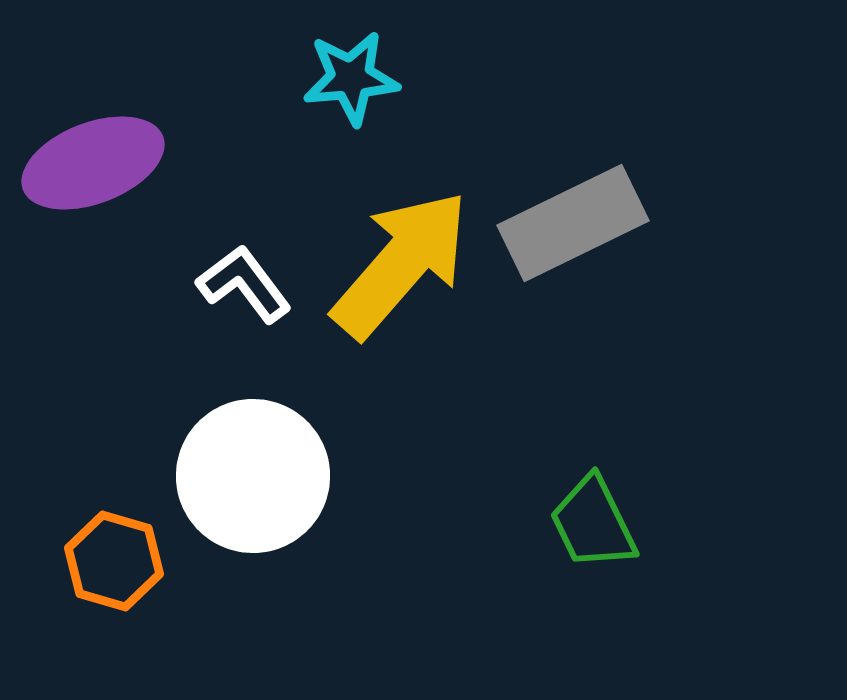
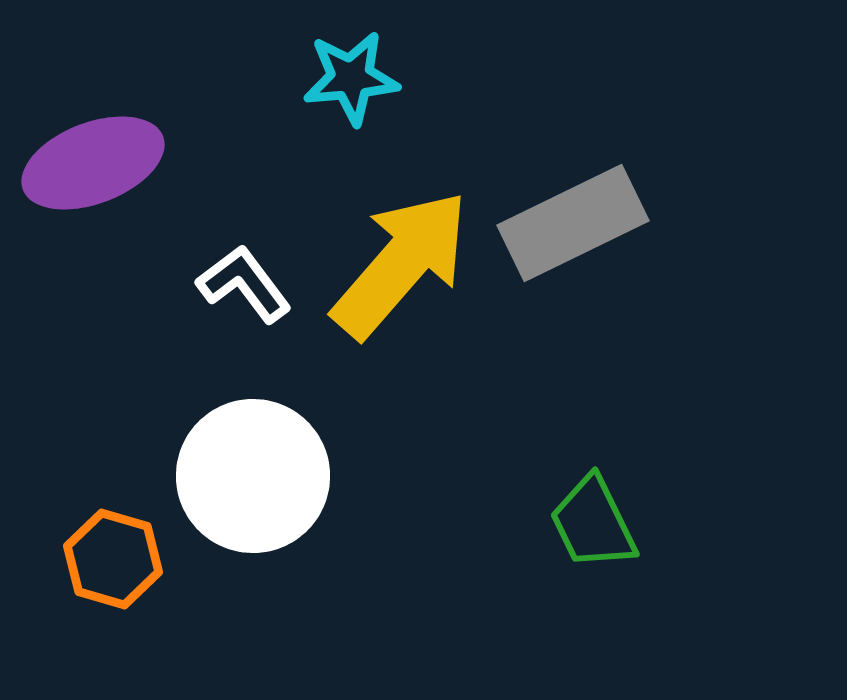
orange hexagon: moved 1 px left, 2 px up
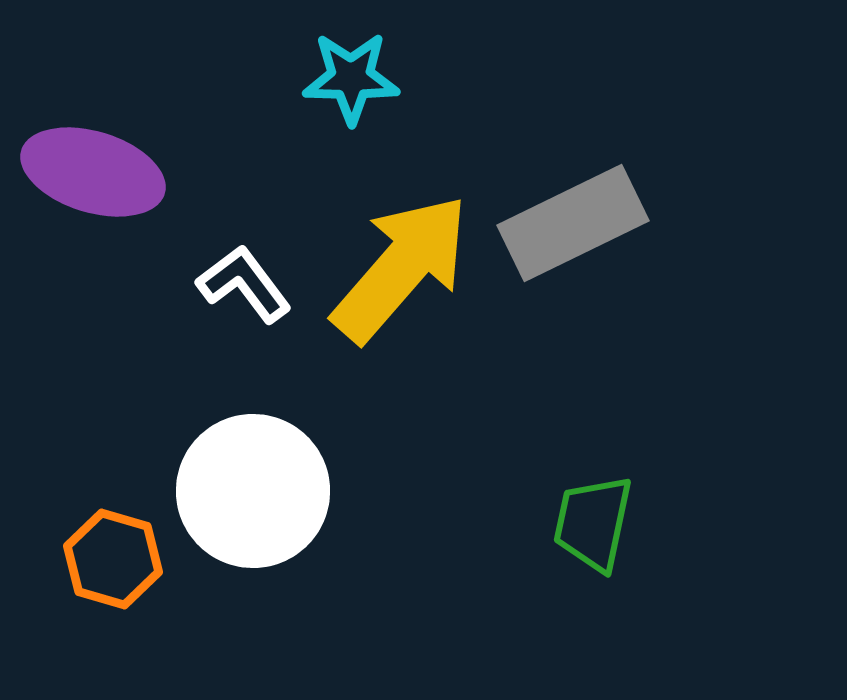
cyan star: rotated 6 degrees clockwise
purple ellipse: moved 9 px down; rotated 38 degrees clockwise
yellow arrow: moved 4 px down
white circle: moved 15 px down
green trapezoid: rotated 38 degrees clockwise
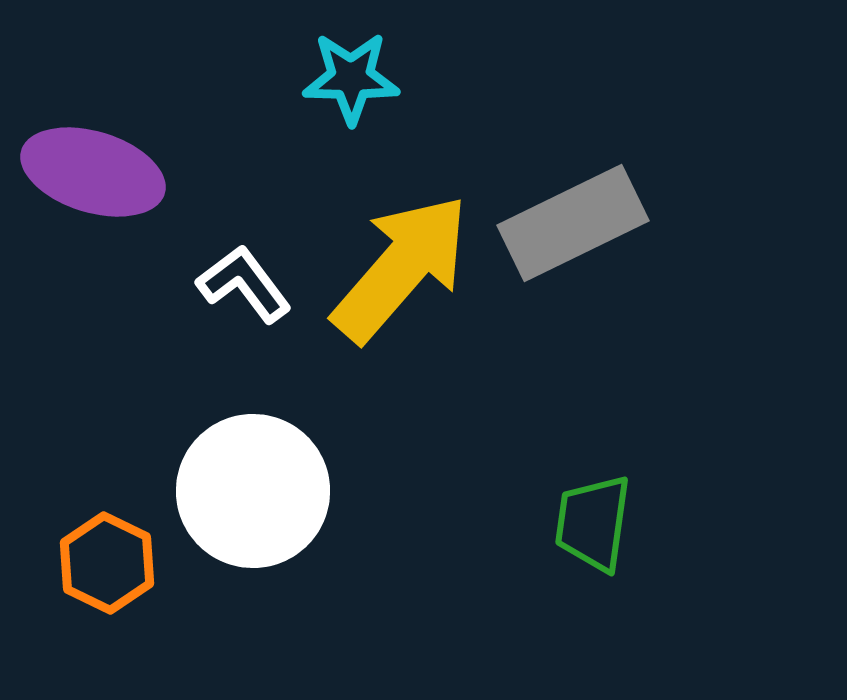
green trapezoid: rotated 4 degrees counterclockwise
orange hexagon: moved 6 px left, 4 px down; rotated 10 degrees clockwise
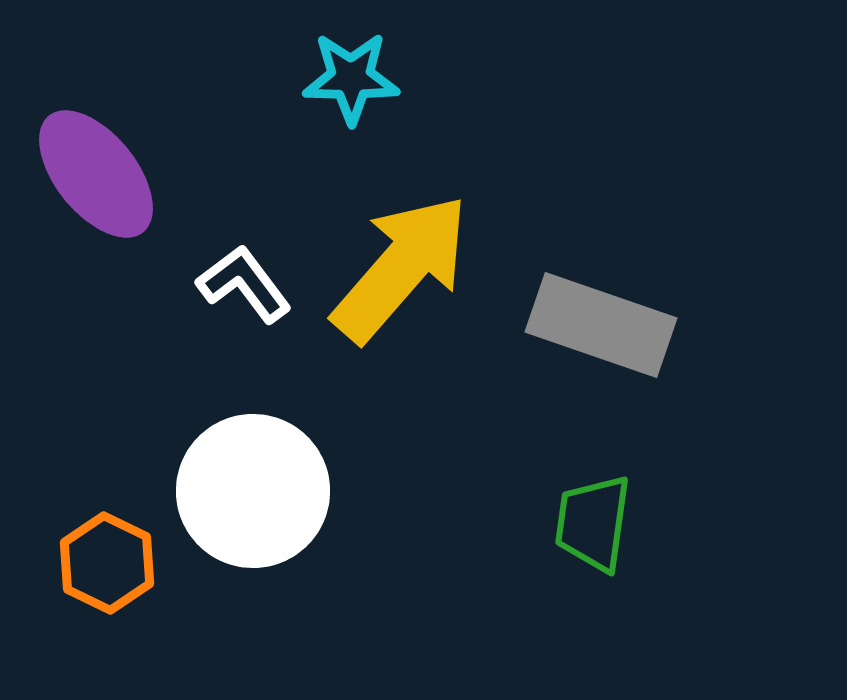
purple ellipse: moved 3 px right, 2 px down; rotated 34 degrees clockwise
gray rectangle: moved 28 px right, 102 px down; rotated 45 degrees clockwise
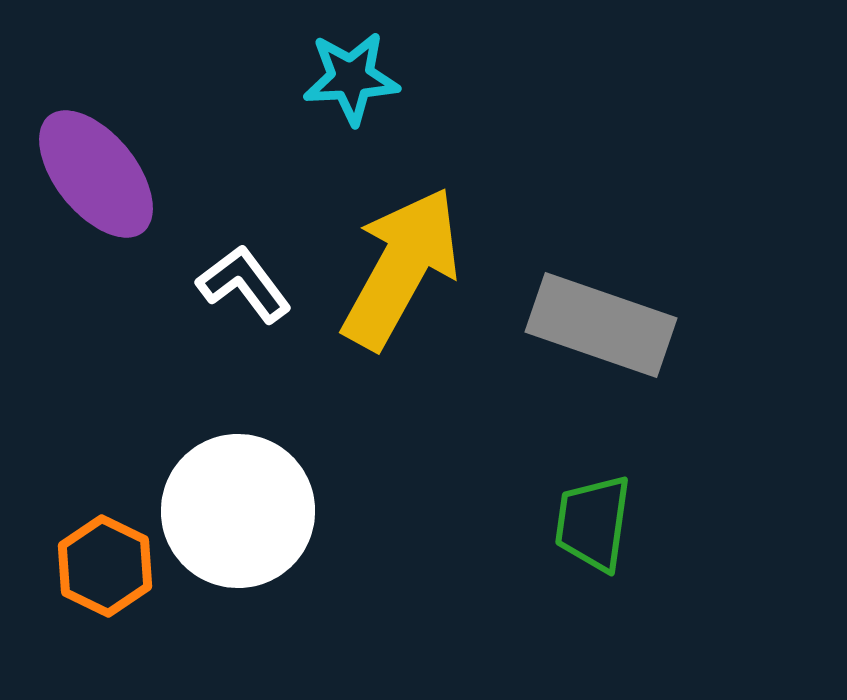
cyan star: rotated 4 degrees counterclockwise
yellow arrow: rotated 12 degrees counterclockwise
white circle: moved 15 px left, 20 px down
orange hexagon: moved 2 px left, 3 px down
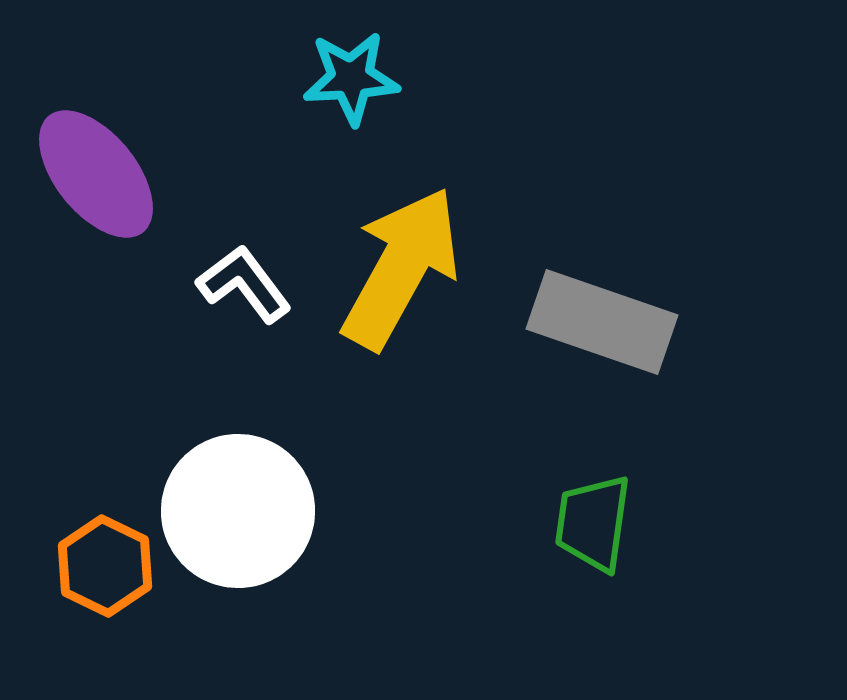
gray rectangle: moved 1 px right, 3 px up
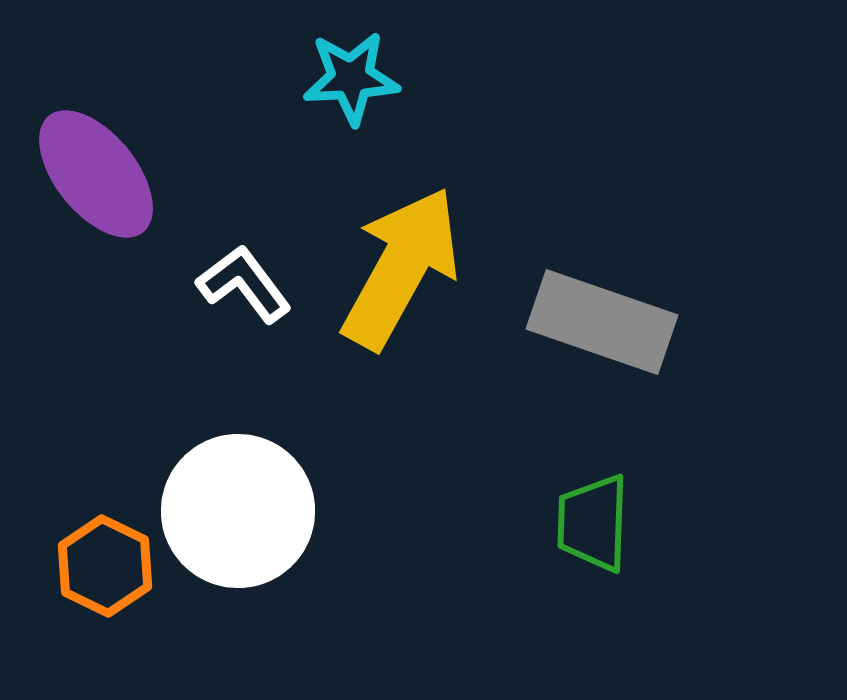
green trapezoid: rotated 6 degrees counterclockwise
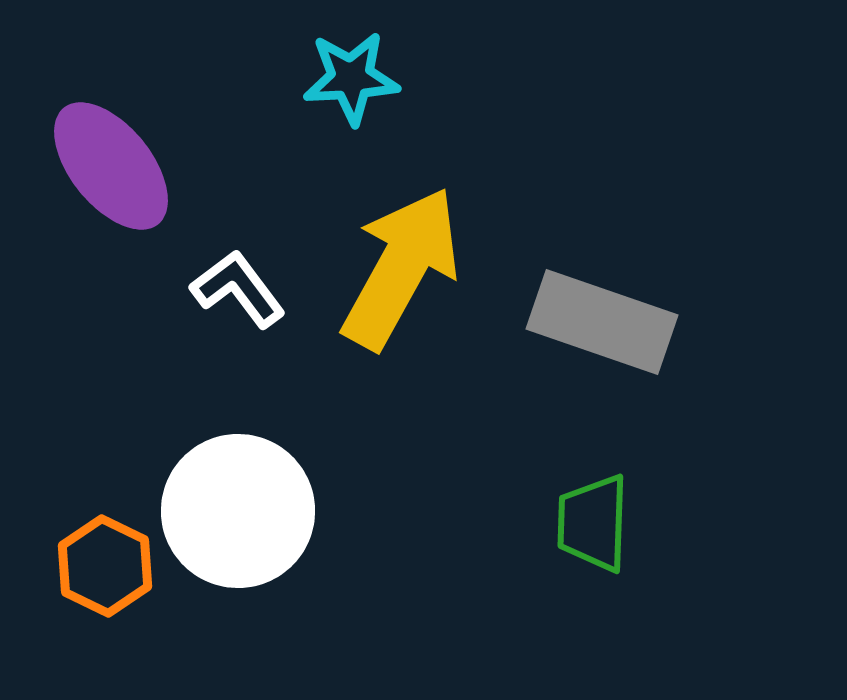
purple ellipse: moved 15 px right, 8 px up
white L-shape: moved 6 px left, 5 px down
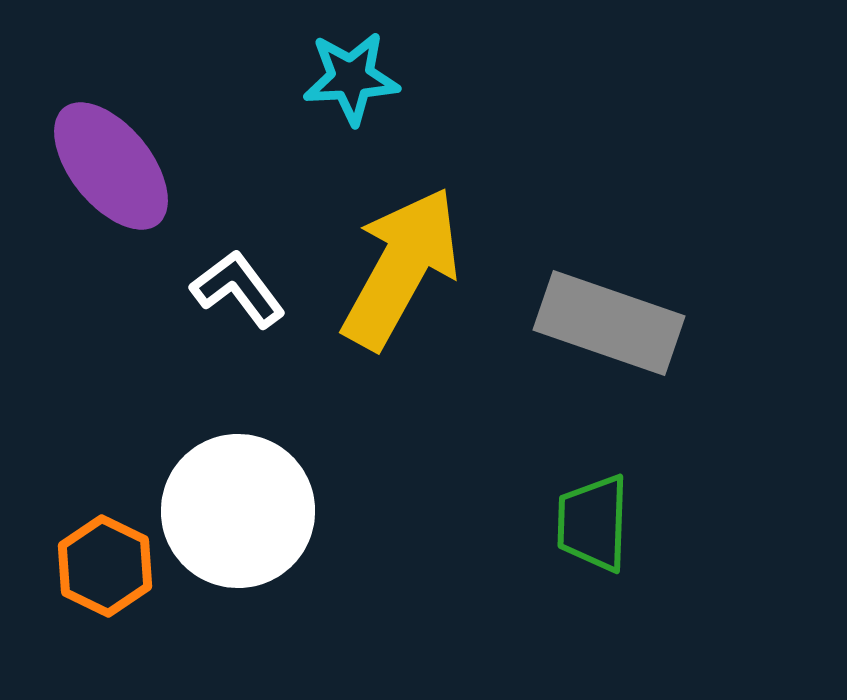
gray rectangle: moved 7 px right, 1 px down
